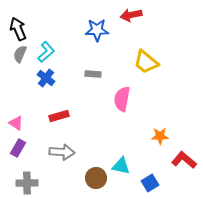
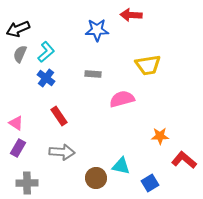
red arrow: rotated 15 degrees clockwise
black arrow: rotated 90 degrees counterclockwise
yellow trapezoid: moved 2 px right, 3 px down; rotated 48 degrees counterclockwise
pink semicircle: rotated 65 degrees clockwise
red rectangle: rotated 72 degrees clockwise
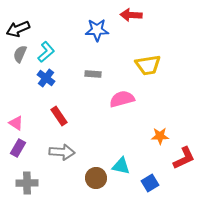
red L-shape: moved 2 px up; rotated 115 degrees clockwise
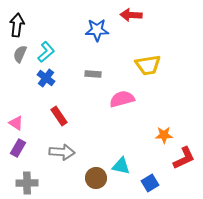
black arrow: moved 1 px left, 4 px up; rotated 120 degrees clockwise
orange star: moved 4 px right, 1 px up
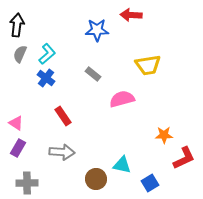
cyan L-shape: moved 1 px right, 2 px down
gray rectangle: rotated 35 degrees clockwise
red rectangle: moved 4 px right
cyan triangle: moved 1 px right, 1 px up
brown circle: moved 1 px down
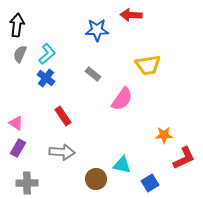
pink semicircle: rotated 140 degrees clockwise
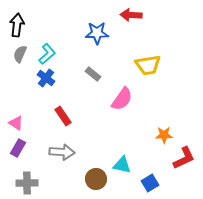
blue star: moved 3 px down
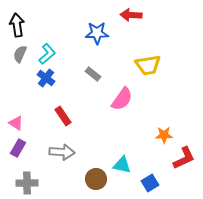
black arrow: rotated 15 degrees counterclockwise
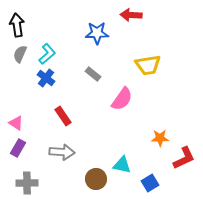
orange star: moved 4 px left, 3 px down
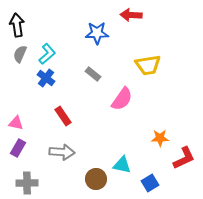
pink triangle: rotated 21 degrees counterclockwise
